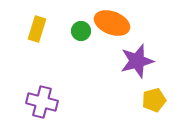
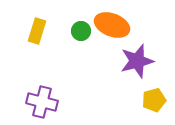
orange ellipse: moved 2 px down
yellow rectangle: moved 2 px down
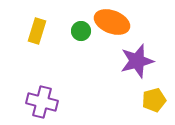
orange ellipse: moved 3 px up
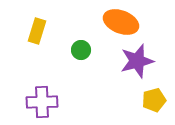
orange ellipse: moved 9 px right
green circle: moved 19 px down
purple cross: rotated 16 degrees counterclockwise
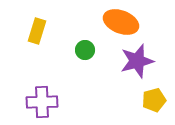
green circle: moved 4 px right
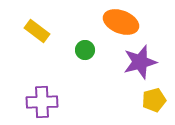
yellow rectangle: rotated 70 degrees counterclockwise
purple star: moved 3 px right, 1 px down
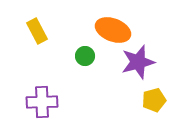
orange ellipse: moved 8 px left, 8 px down
yellow rectangle: rotated 25 degrees clockwise
green circle: moved 6 px down
purple star: moved 2 px left
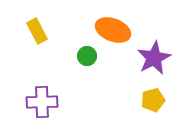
green circle: moved 2 px right
purple star: moved 16 px right, 4 px up; rotated 12 degrees counterclockwise
yellow pentagon: moved 1 px left
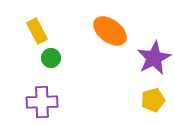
orange ellipse: moved 3 px left, 1 px down; rotated 16 degrees clockwise
green circle: moved 36 px left, 2 px down
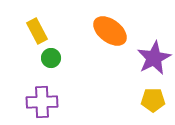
yellow pentagon: rotated 15 degrees clockwise
